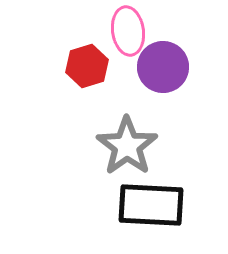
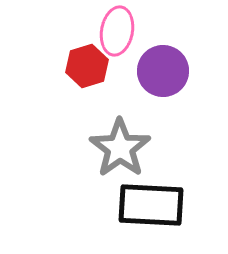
pink ellipse: moved 11 px left; rotated 18 degrees clockwise
purple circle: moved 4 px down
gray star: moved 7 px left, 2 px down
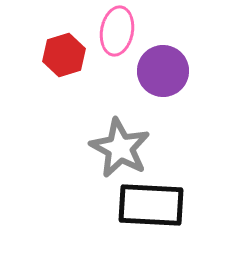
red hexagon: moved 23 px left, 11 px up
gray star: rotated 8 degrees counterclockwise
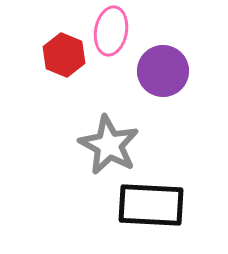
pink ellipse: moved 6 px left
red hexagon: rotated 21 degrees counterclockwise
gray star: moved 11 px left, 3 px up
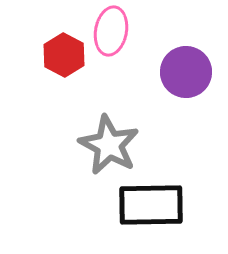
red hexagon: rotated 6 degrees clockwise
purple circle: moved 23 px right, 1 px down
black rectangle: rotated 4 degrees counterclockwise
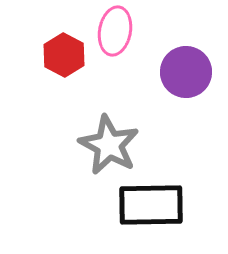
pink ellipse: moved 4 px right
